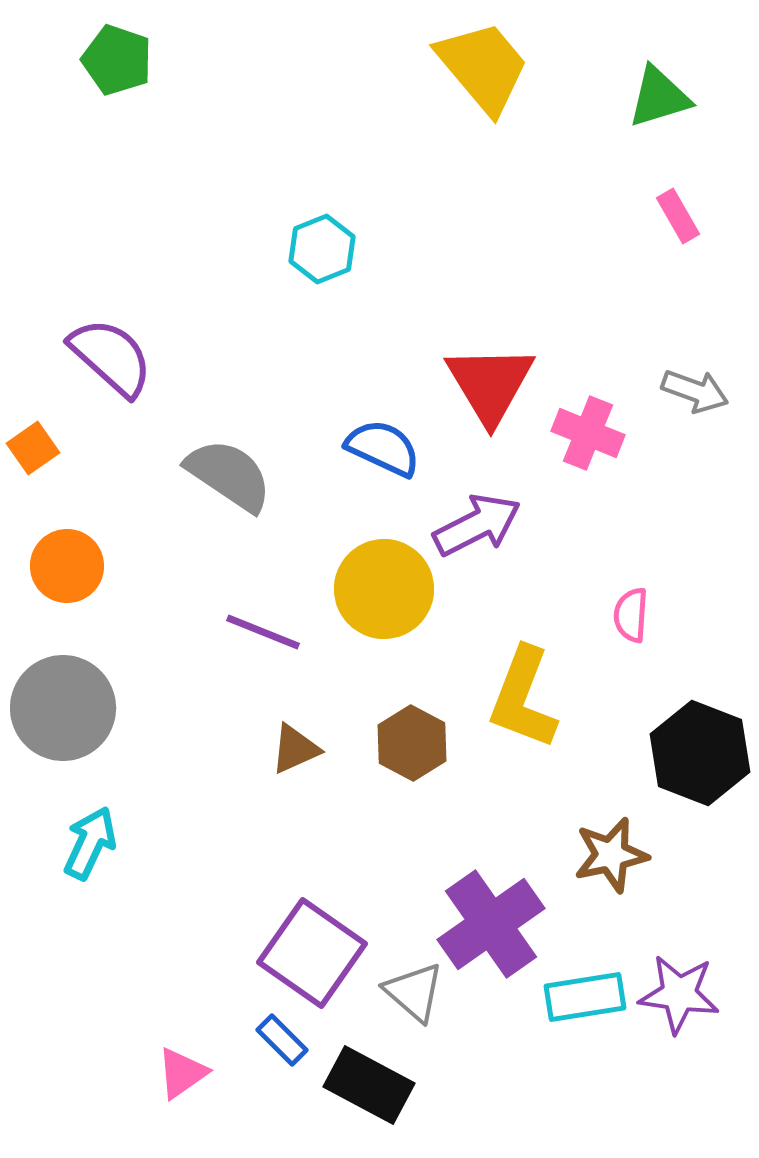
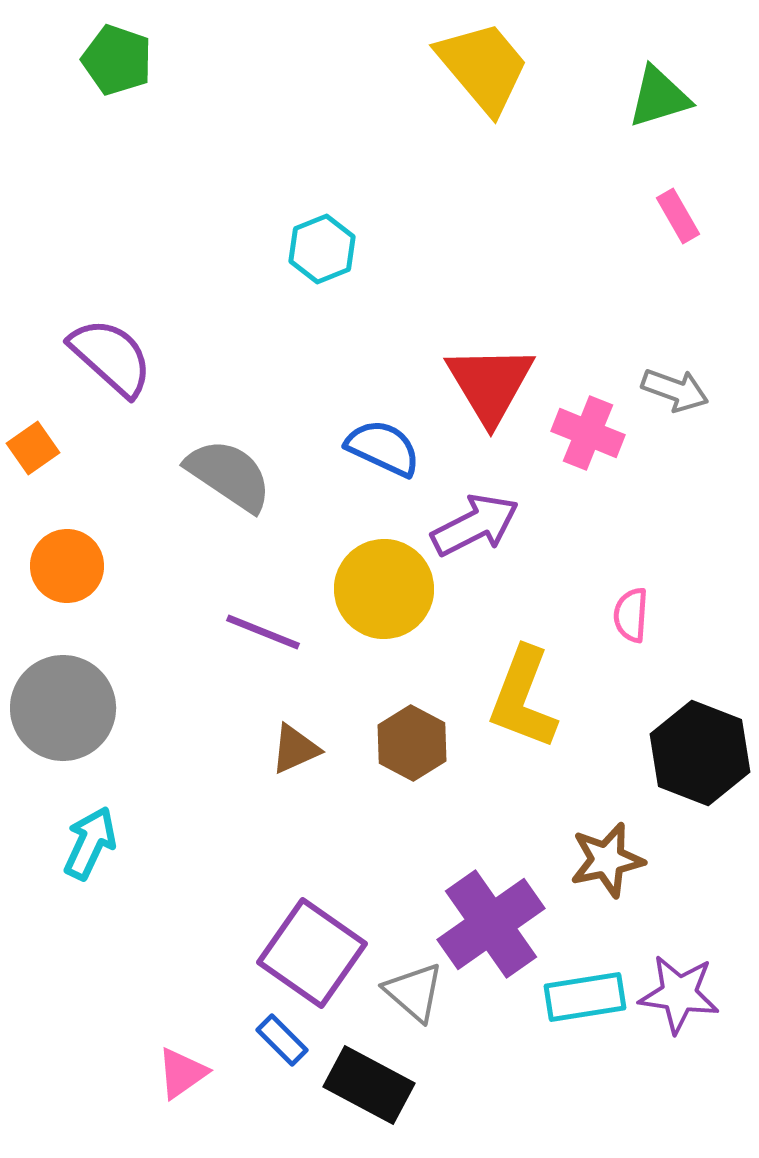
gray arrow: moved 20 px left, 1 px up
purple arrow: moved 2 px left
brown star: moved 4 px left, 5 px down
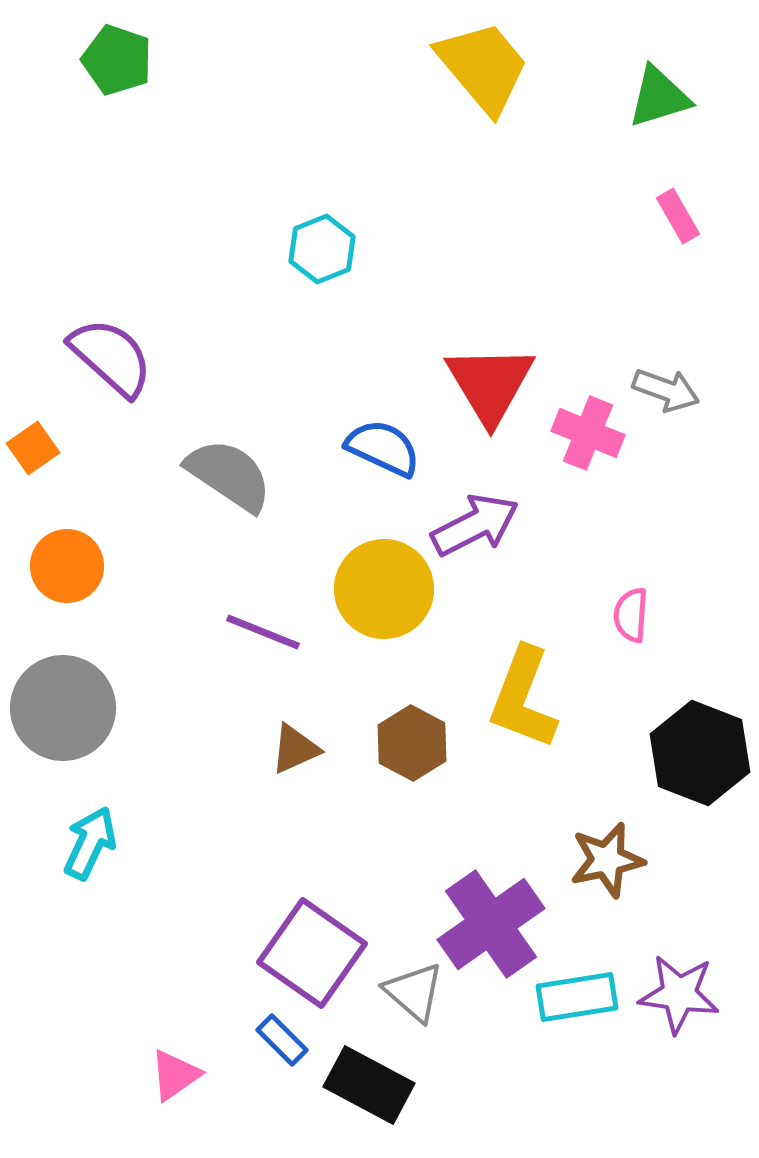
gray arrow: moved 9 px left
cyan rectangle: moved 8 px left
pink triangle: moved 7 px left, 2 px down
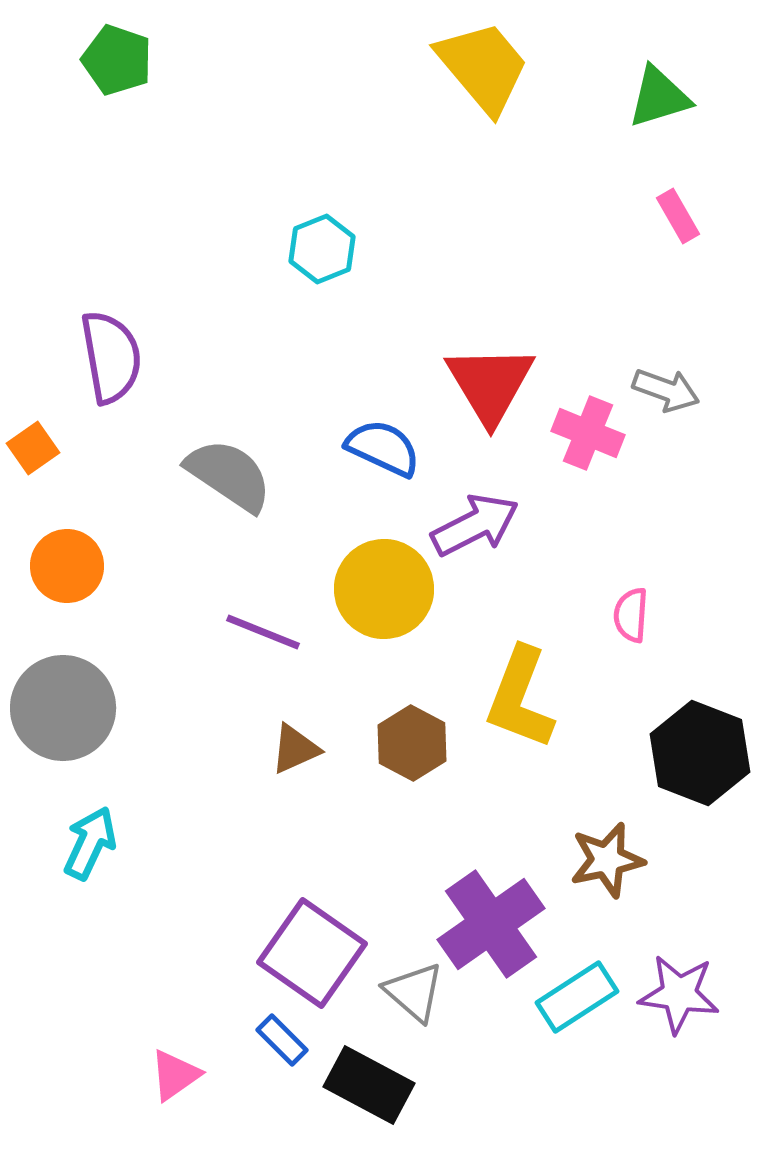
purple semicircle: rotated 38 degrees clockwise
yellow L-shape: moved 3 px left
cyan rectangle: rotated 24 degrees counterclockwise
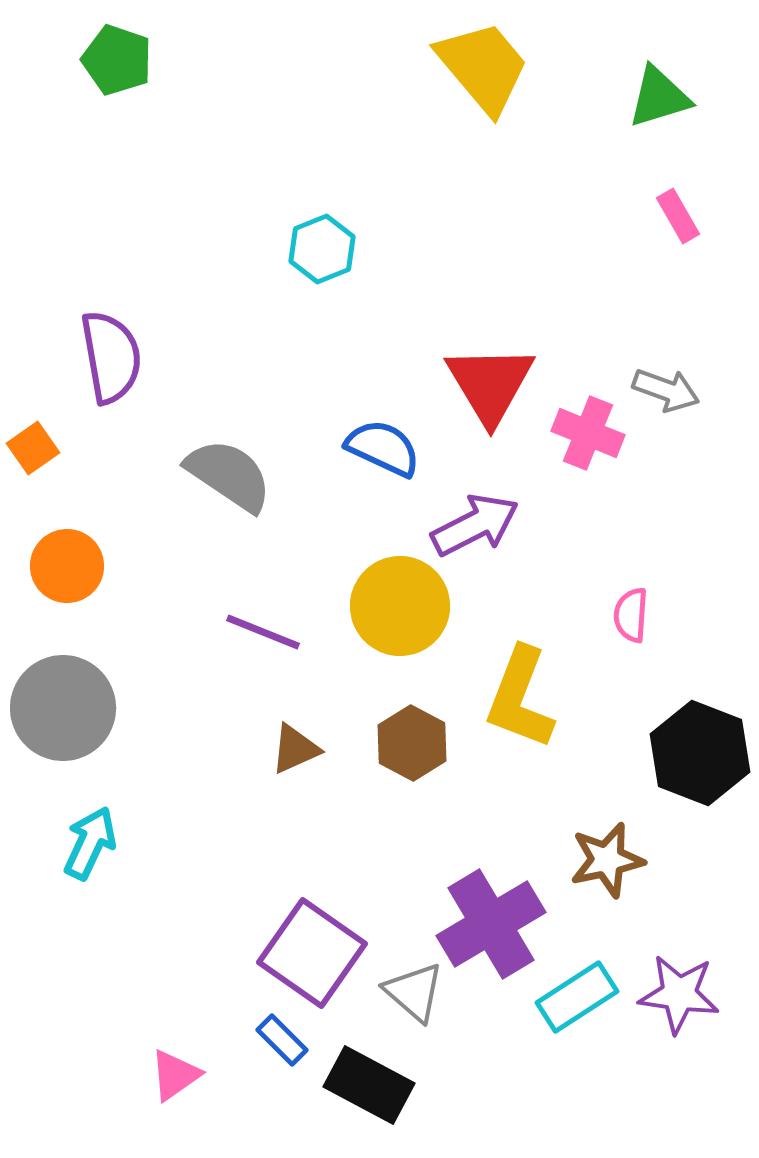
yellow circle: moved 16 px right, 17 px down
purple cross: rotated 4 degrees clockwise
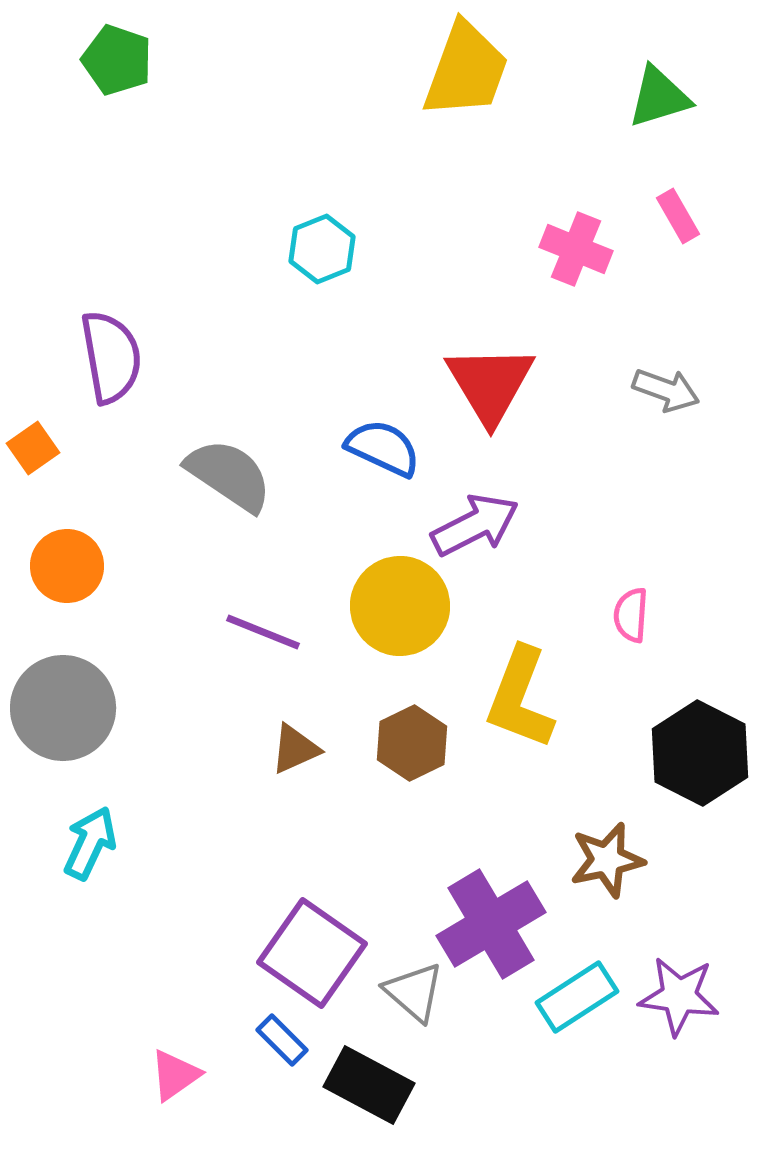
yellow trapezoid: moved 17 px left, 3 px down; rotated 60 degrees clockwise
pink cross: moved 12 px left, 184 px up
brown hexagon: rotated 6 degrees clockwise
black hexagon: rotated 6 degrees clockwise
purple star: moved 2 px down
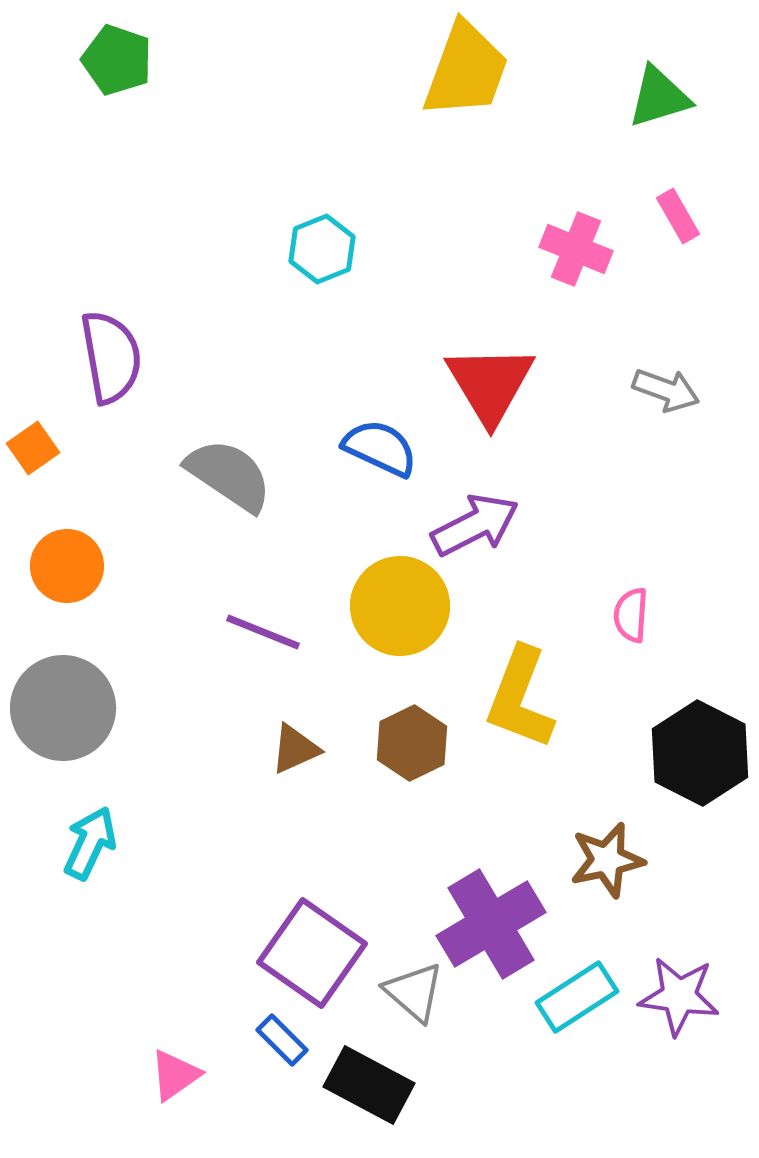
blue semicircle: moved 3 px left
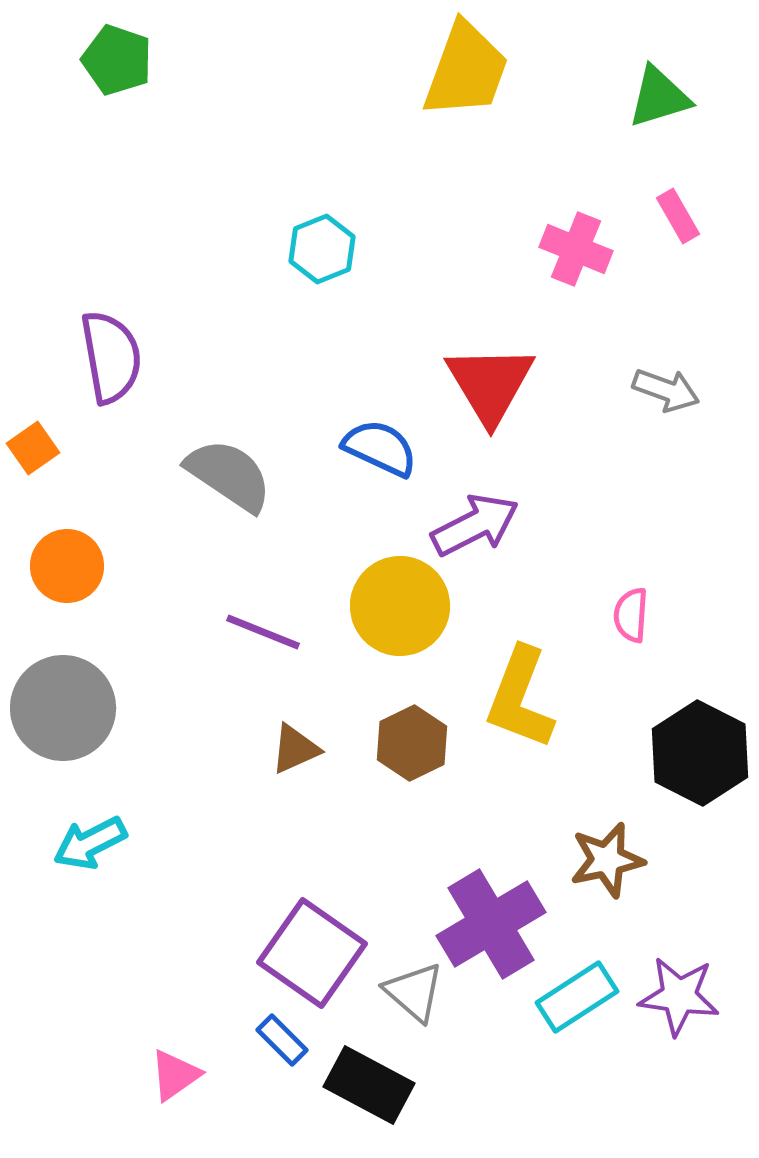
cyan arrow: rotated 142 degrees counterclockwise
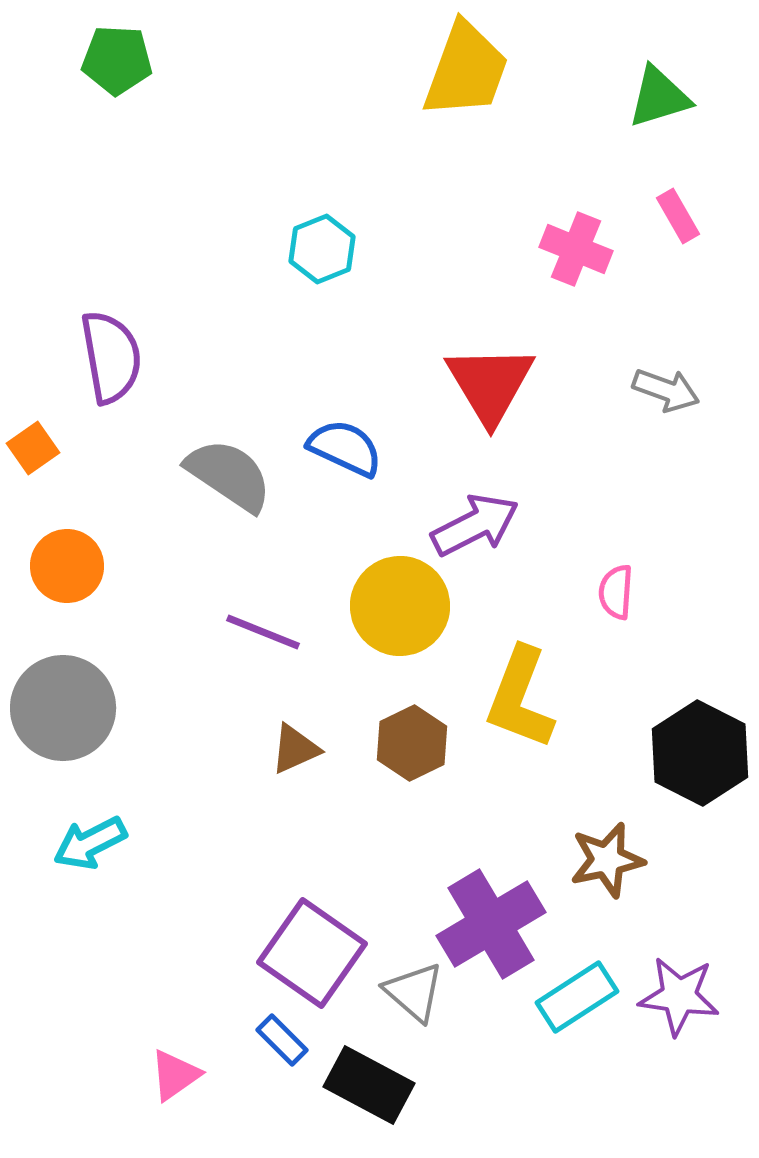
green pentagon: rotated 16 degrees counterclockwise
blue semicircle: moved 35 px left
pink semicircle: moved 15 px left, 23 px up
